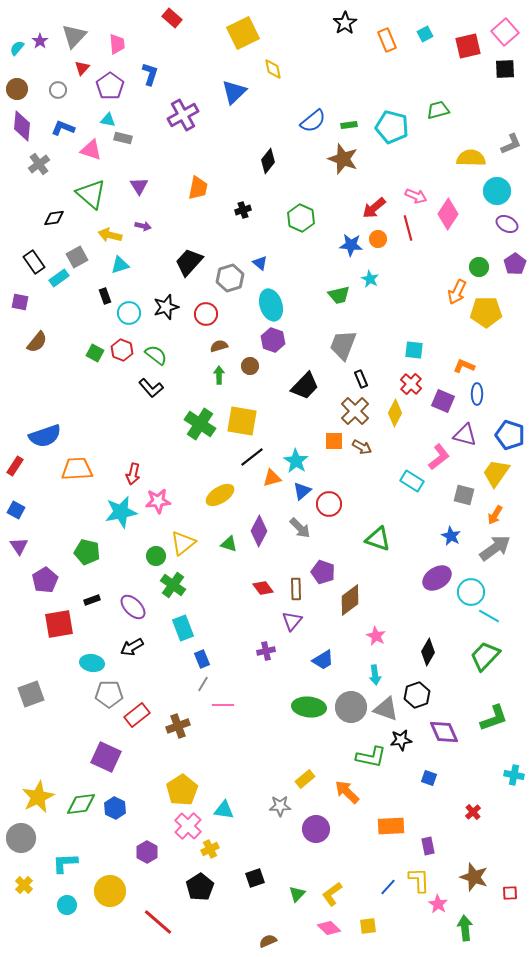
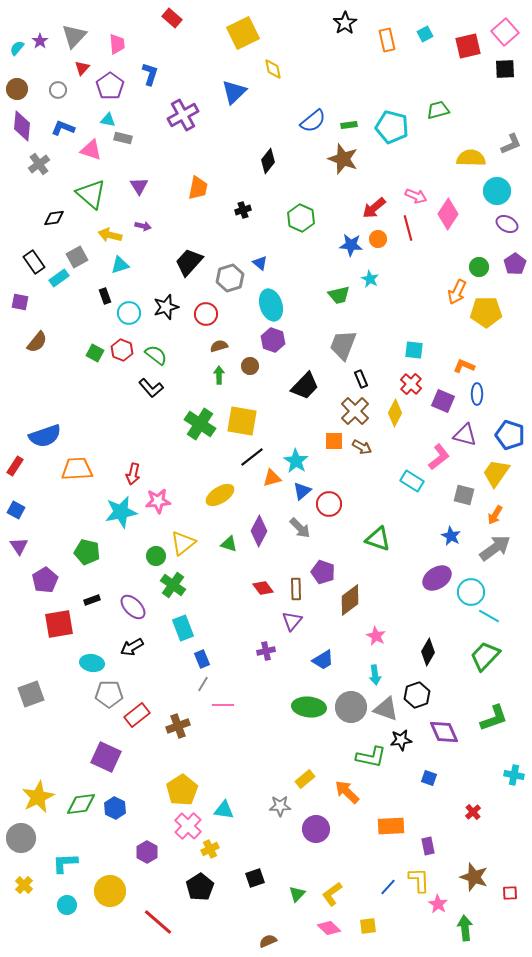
orange rectangle at (387, 40): rotated 10 degrees clockwise
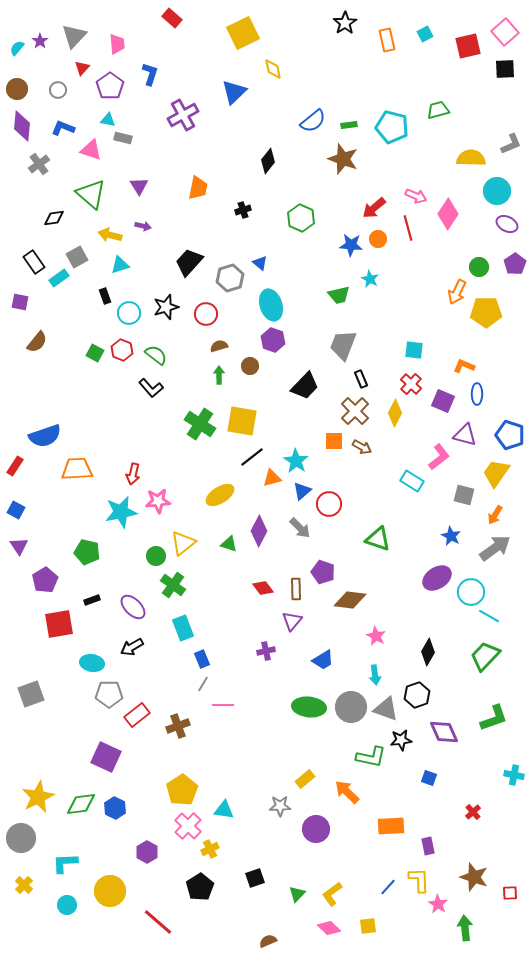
brown diamond at (350, 600): rotated 44 degrees clockwise
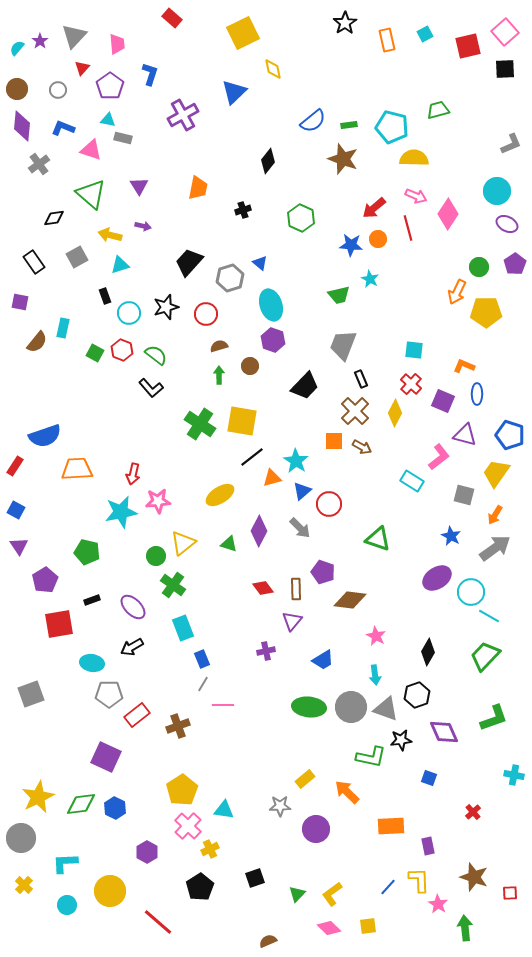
yellow semicircle at (471, 158): moved 57 px left
cyan rectangle at (59, 278): moved 4 px right, 50 px down; rotated 42 degrees counterclockwise
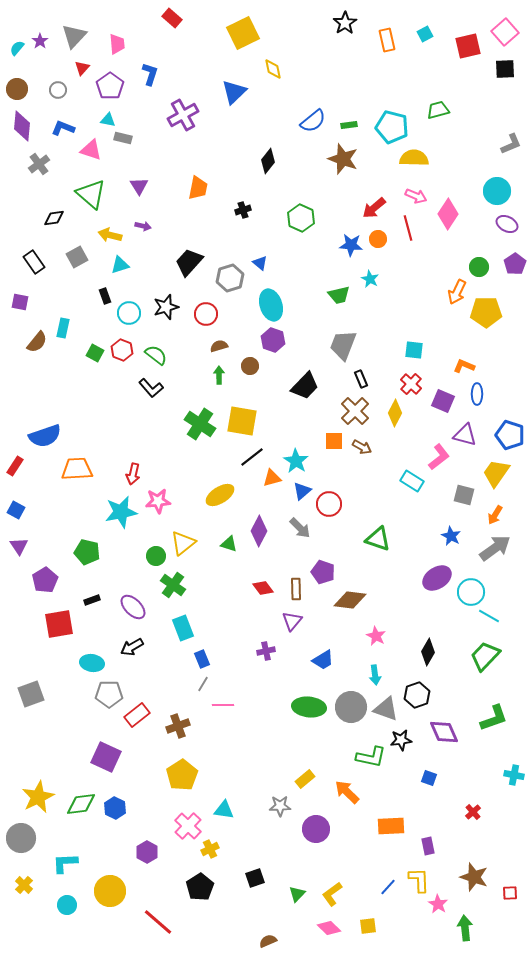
yellow pentagon at (182, 790): moved 15 px up
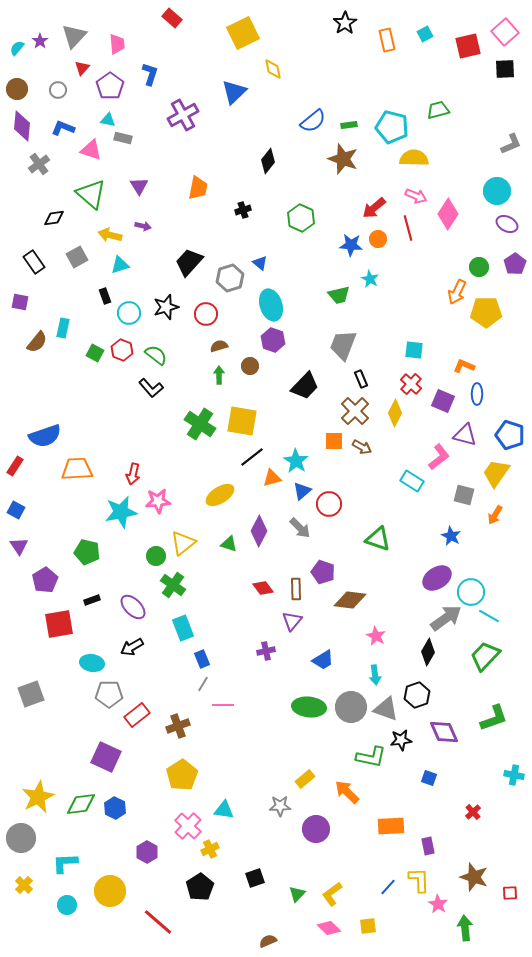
gray arrow at (495, 548): moved 49 px left, 70 px down
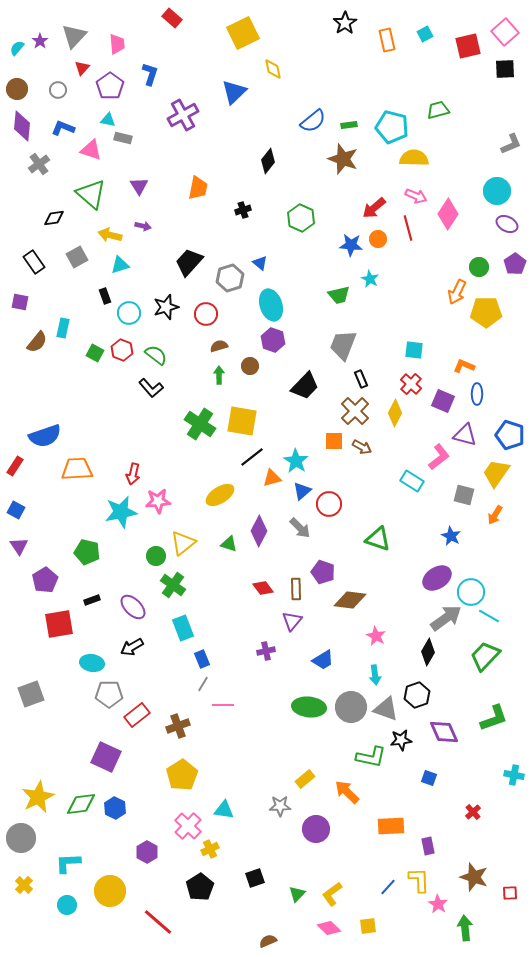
cyan L-shape at (65, 863): moved 3 px right
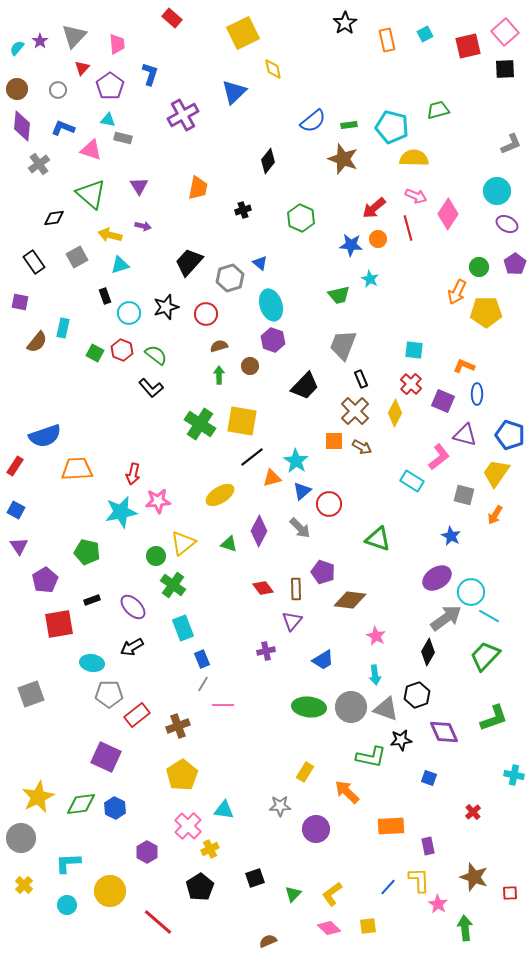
yellow rectangle at (305, 779): moved 7 px up; rotated 18 degrees counterclockwise
green triangle at (297, 894): moved 4 px left
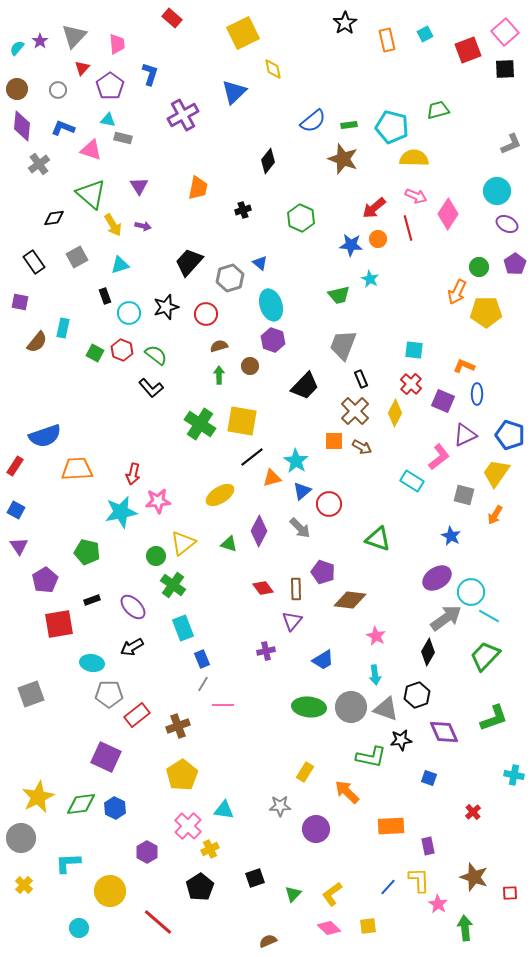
red square at (468, 46): moved 4 px down; rotated 8 degrees counterclockwise
yellow arrow at (110, 235): moved 3 px right, 10 px up; rotated 135 degrees counterclockwise
purple triangle at (465, 435): rotated 40 degrees counterclockwise
cyan circle at (67, 905): moved 12 px right, 23 px down
